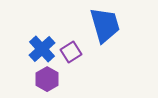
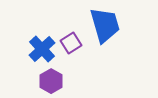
purple square: moved 9 px up
purple hexagon: moved 4 px right, 2 px down
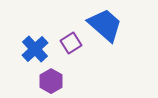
blue trapezoid: rotated 33 degrees counterclockwise
blue cross: moved 7 px left
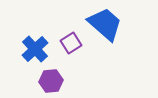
blue trapezoid: moved 1 px up
purple hexagon: rotated 25 degrees clockwise
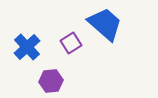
blue cross: moved 8 px left, 2 px up
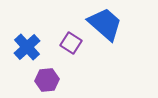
purple square: rotated 25 degrees counterclockwise
purple hexagon: moved 4 px left, 1 px up
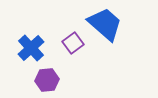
purple square: moved 2 px right; rotated 20 degrees clockwise
blue cross: moved 4 px right, 1 px down
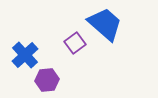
purple square: moved 2 px right
blue cross: moved 6 px left, 7 px down
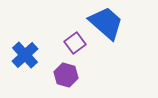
blue trapezoid: moved 1 px right, 1 px up
purple hexagon: moved 19 px right, 5 px up; rotated 20 degrees clockwise
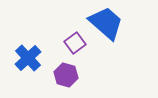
blue cross: moved 3 px right, 3 px down
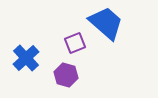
purple square: rotated 15 degrees clockwise
blue cross: moved 2 px left
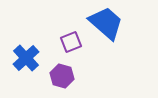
purple square: moved 4 px left, 1 px up
purple hexagon: moved 4 px left, 1 px down
